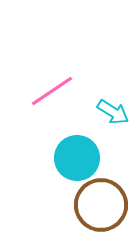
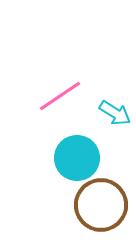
pink line: moved 8 px right, 5 px down
cyan arrow: moved 2 px right, 1 px down
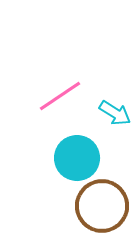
brown circle: moved 1 px right, 1 px down
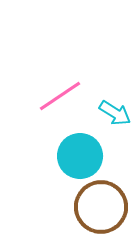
cyan circle: moved 3 px right, 2 px up
brown circle: moved 1 px left, 1 px down
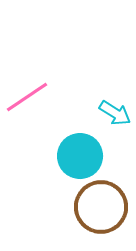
pink line: moved 33 px left, 1 px down
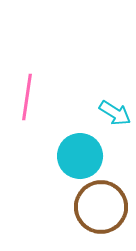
pink line: rotated 48 degrees counterclockwise
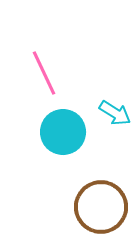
pink line: moved 17 px right, 24 px up; rotated 33 degrees counterclockwise
cyan circle: moved 17 px left, 24 px up
